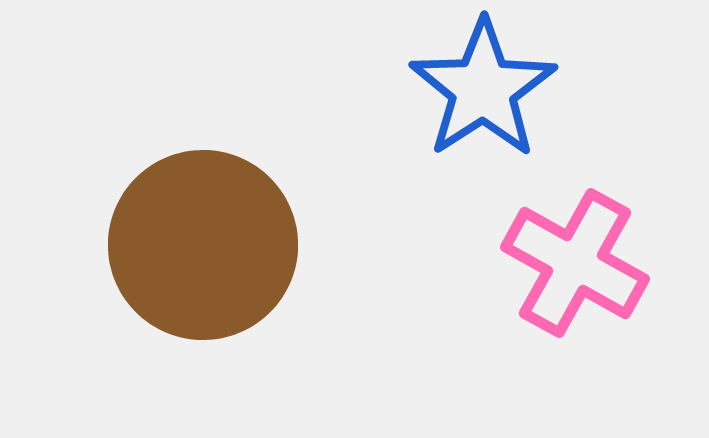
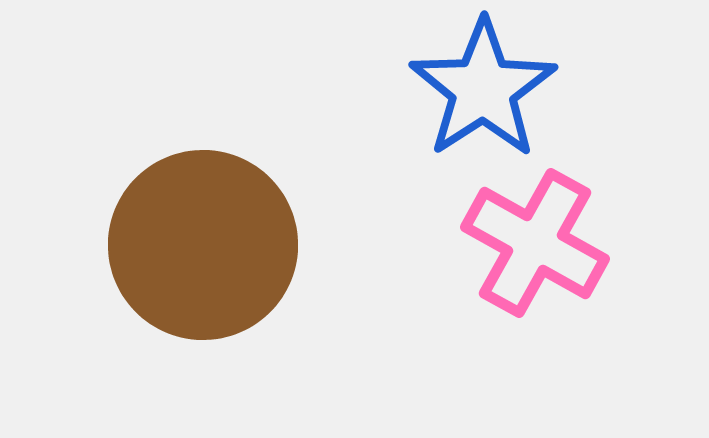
pink cross: moved 40 px left, 20 px up
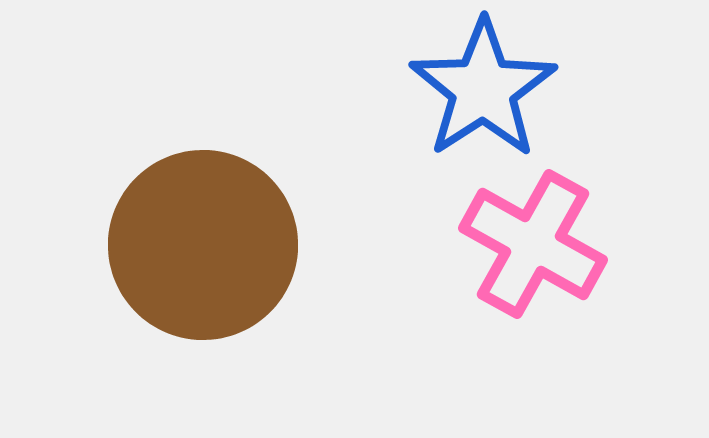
pink cross: moved 2 px left, 1 px down
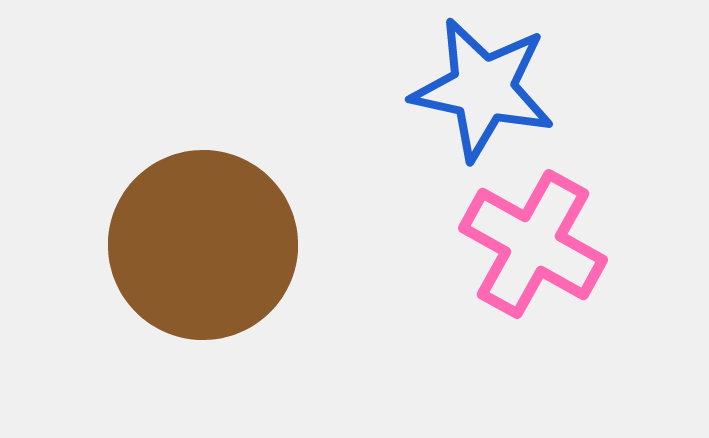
blue star: rotated 27 degrees counterclockwise
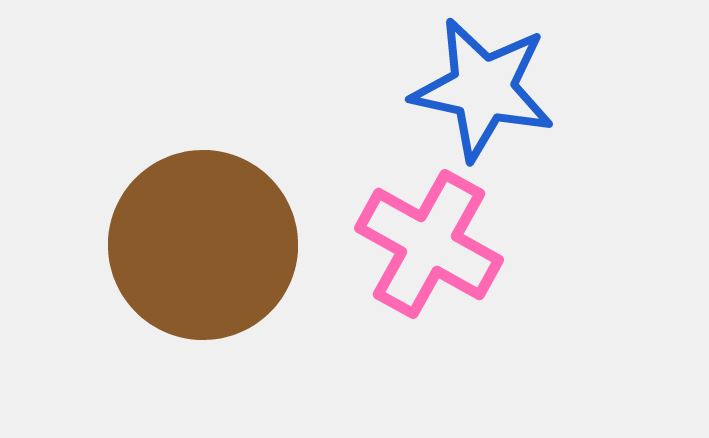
pink cross: moved 104 px left
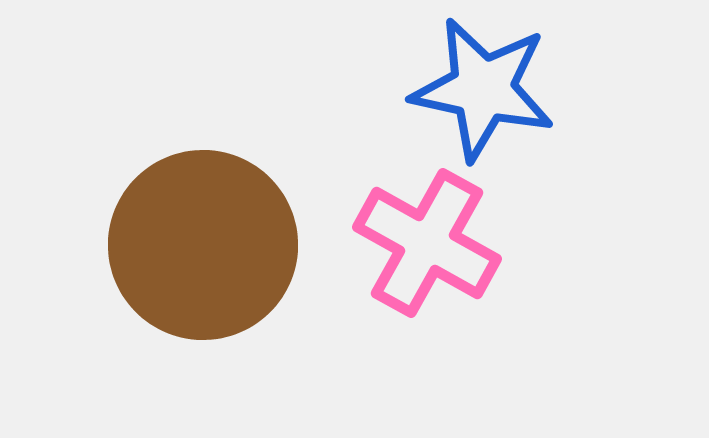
pink cross: moved 2 px left, 1 px up
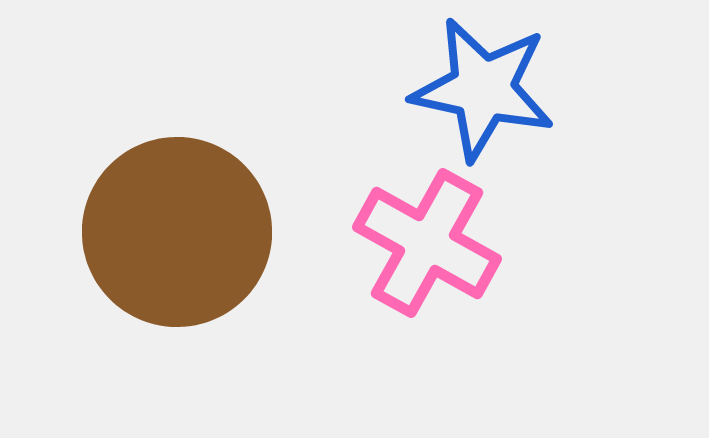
brown circle: moved 26 px left, 13 px up
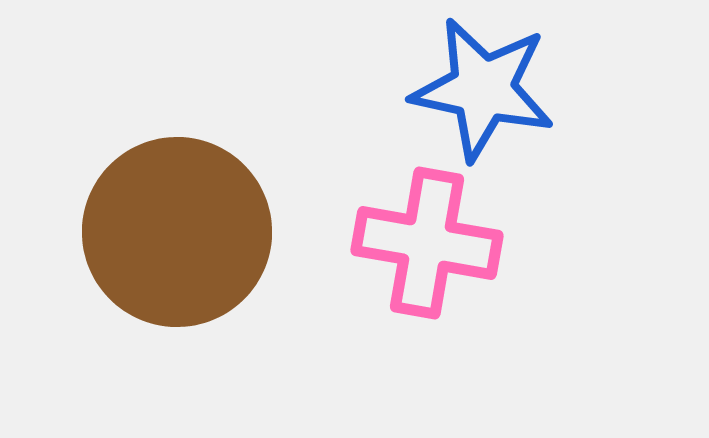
pink cross: rotated 19 degrees counterclockwise
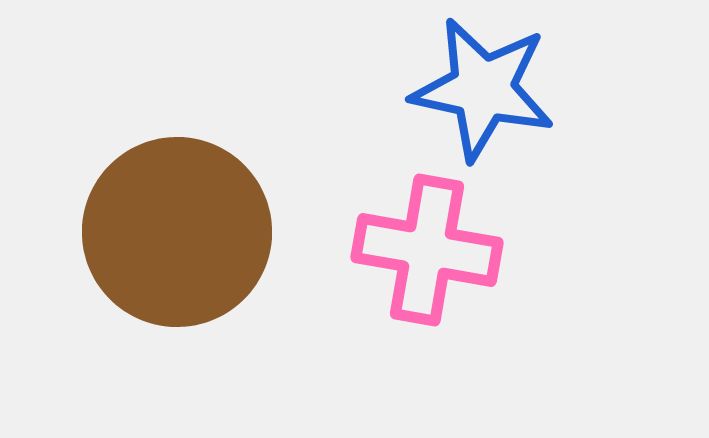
pink cross: moved 7 px down
